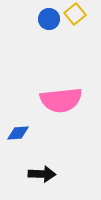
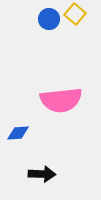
yellow square: rotated 10 degrees counterclockwise
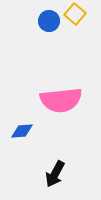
blue circle: moved 2 px down
blue diamond: moved 4 px right, 2 px up
black arrow: moved 13 px right; rotated 116 degrees clockwise
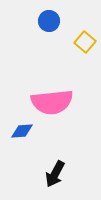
yellow square: moved 10 px right, 28 px down
pink semicircle: moved 9 px left, 2 px down
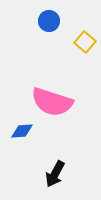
pink semicircle: rotated 24 degrees clockwise
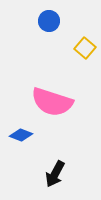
yellow square: moved 6 px down
blue diamond: moved 1 px left, 4 px down; rotated 25 degrees clockwise
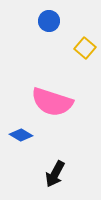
blue diamond: rotated 10 degrees clockwise
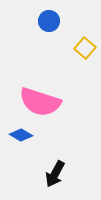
pink semicircle: moved 12 px left
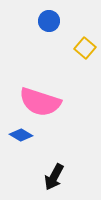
black arrow: moved 1 px left, 3 px down
